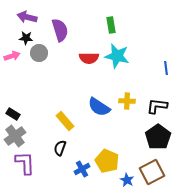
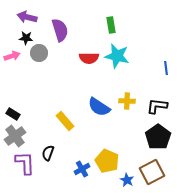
black semicircle: moved 12 px left, 5 px down
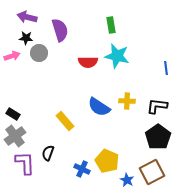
red semicircle: moved 1 px left, 4 px down
blue cross: rotated 35 degrees counterclockwise
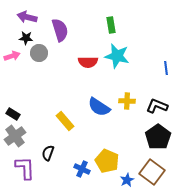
black L-shape: rotated 15 degrees clockwise
purple L-shape: moved 5 px down
brown square: rotated 25 degrees counterclockwise
blue star: rotated 16 degrees clockwise
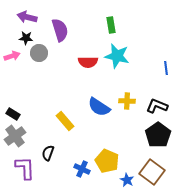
black pentagon: moved 2 px up
blue star: rotated 16 degrees counterclockwise
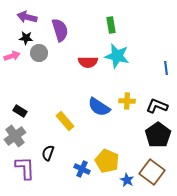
black rectangle: moved 7 px right, 3 px up
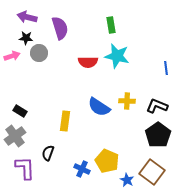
purple semicircle: moved 2 px up
yellow rectangle: rotated 48 degrees clockwise
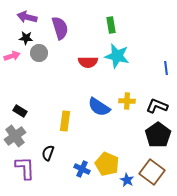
yellow pentagon: moved 3 px down
